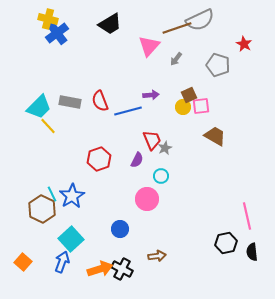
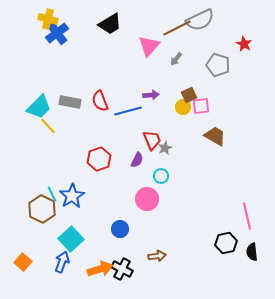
brown line: rotated 8 degrees counterclockwise
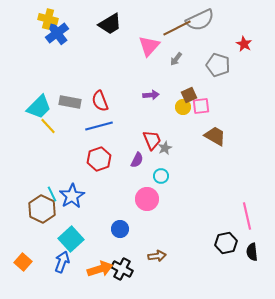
blue line: moved 29 px left, 15 px down
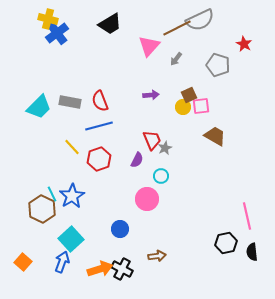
yellow line: moved 24 px right, 21 px down
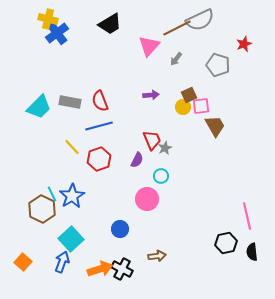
red star: rotated 21 degrees clockwise
brown trapezoid: moved 10 px up; rotated 30 degrees clockwise
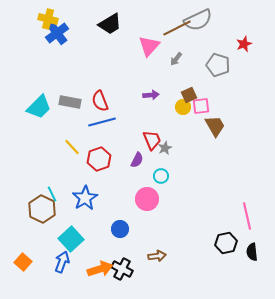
gray semicircle: moved 2 px left
blue line: moved 3 px right, 4 px up
blue star: moved 13 px right, 2 px down
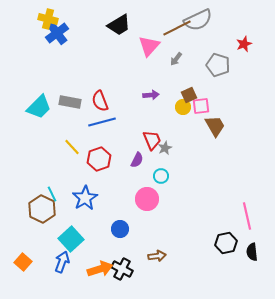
black trapezoid: moved 9 px right, 1 px down
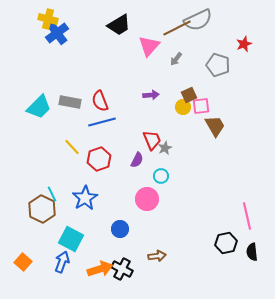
cyan square: rotated 20 degrees counterclockwise
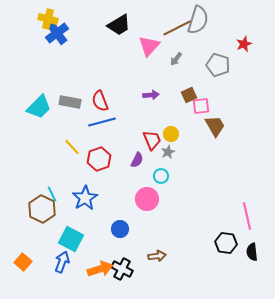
gray semicircle: rotated 48 degrees counterclockwise
yellow circle: moved 12 px left, 27 px down
gray star: moved 3 px right, 4 px down
black hexagon: rotated 20 degrees clockwise
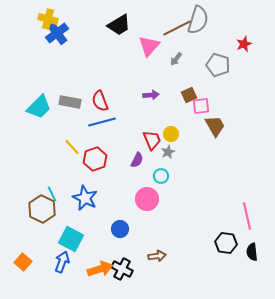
red hexagon: moved 4 px left
blue star: rotated 15 degrees counterclockwise
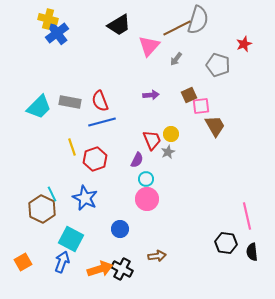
yellow line: rotated 24 degrees clockwise
cyan circle: moved 15 px left, 3 px down
orange square: rotated 18 degrees clockwise
